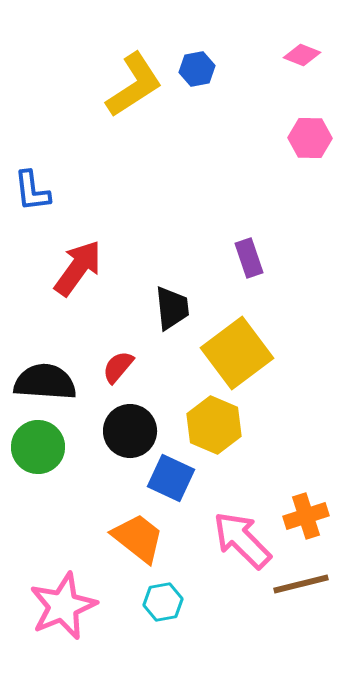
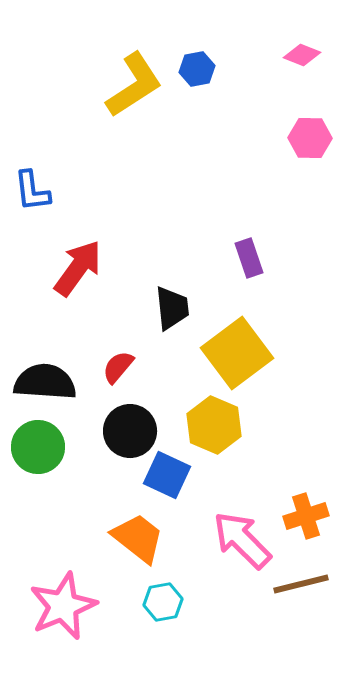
blue square: moved 4 px left, 3 px up
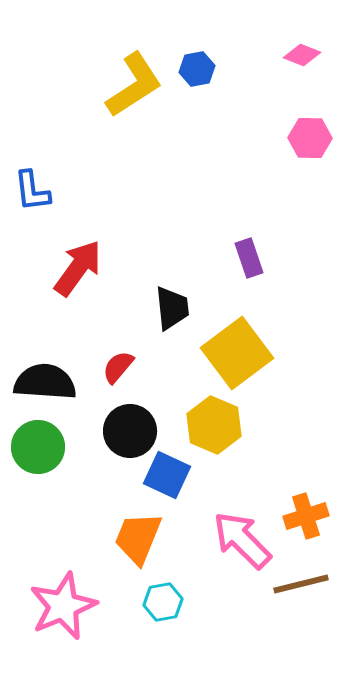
orange trapezoid: rotated 106 degrees counterclockwise
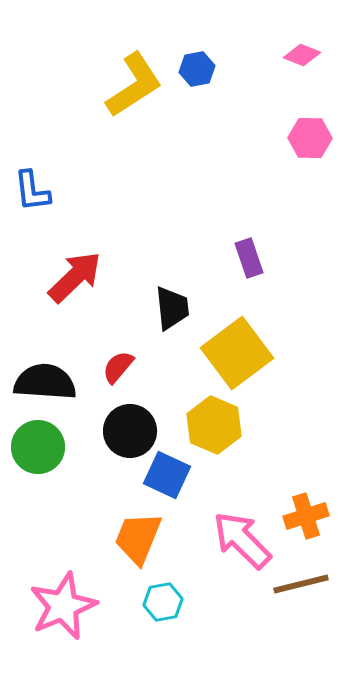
red arrow: moved 3 px left, 9 px down; rotated 10 degrees clockwise
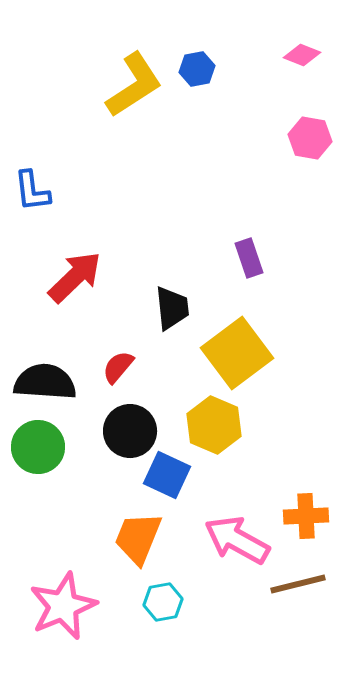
pink hexagon: rotated 9 degrees clockwise
orange cross: rotated 15 degrees clockwise
pink arrow: moved 5 px left; rotated 16 degrees counterclockwise
brown line: moved 3 px left
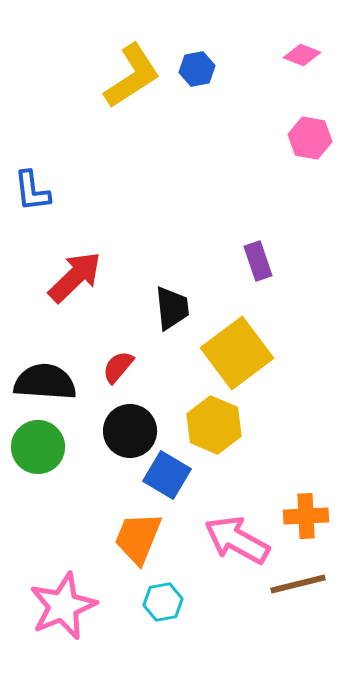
yellow L-shape: moved 2 px left, 9 px up
purple rectangle: moved 9 px right, 3 px down
blue square: rotated 6 degrees clockwise
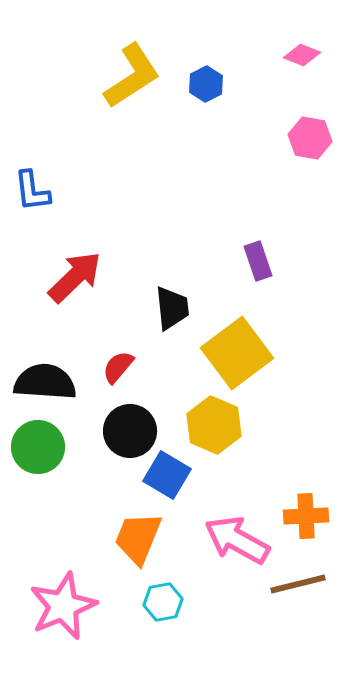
blue hexagon: moved 9 px right, 15 px down; rotated 16 degrees counterclockwise
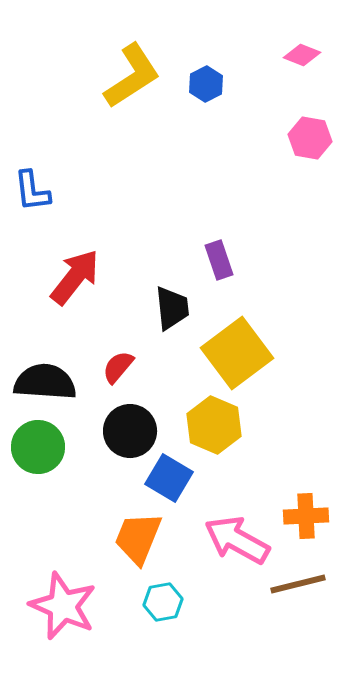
purple rectangle: moved 39 px left, 1 px up
red arrow: rotated 8 degrees counterclockwise
blue square: moved 2 px right, 3 px down
pink star: rotated 26 degrees counterclockwise
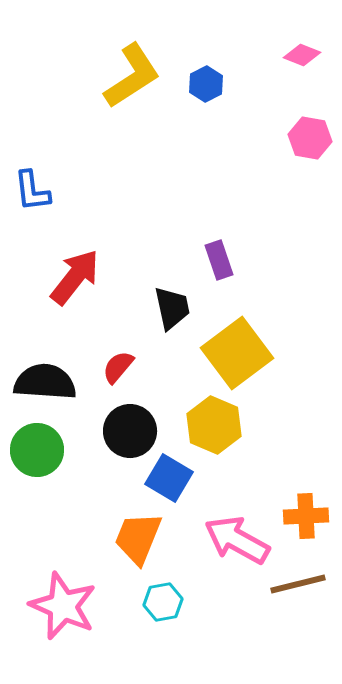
black trapezoid: rotated 6 degrees counterclockwise
green circle: moved 1 px left, 3 px down
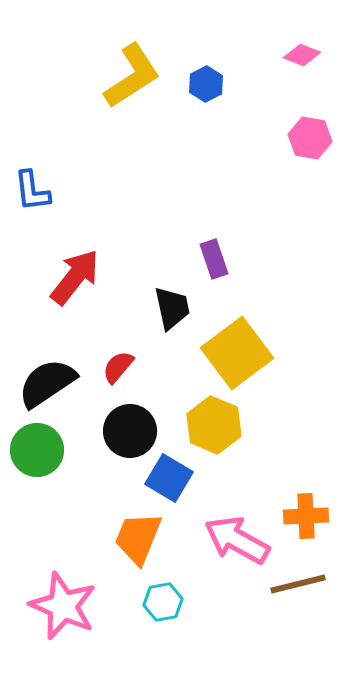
purple rectangle: moved 5 px left, 1 px up
black semicircle: moved 2 px right, 1 px down; rotated 38 degrees counterclockwise
